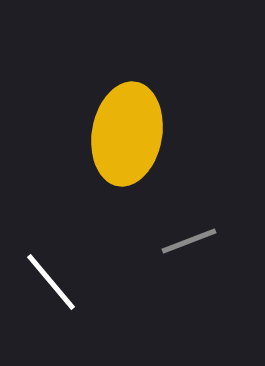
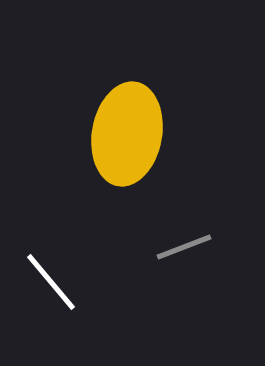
gray line: moved 5 px left, 6 px down
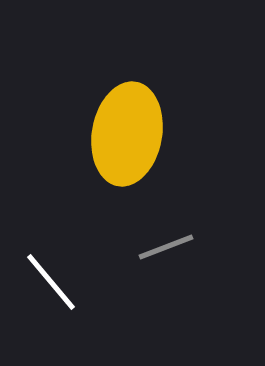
gray line: moved 18 px left
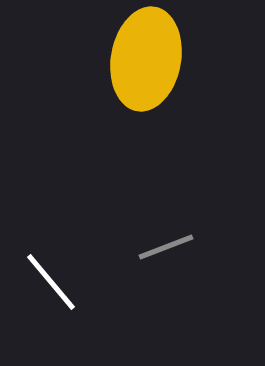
yellow ellipse: moved 19 px right, 75 px up
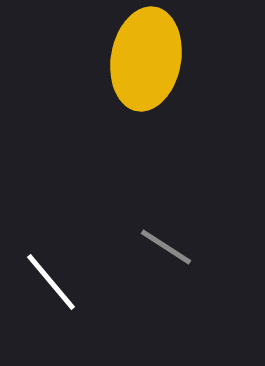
gray line: rotated 54 degrees clockwise
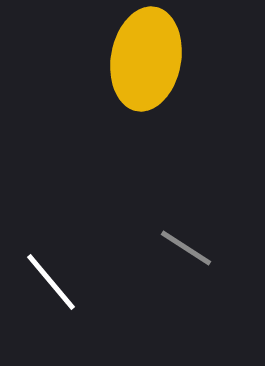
gray line: moved 20 px right, 1 px down
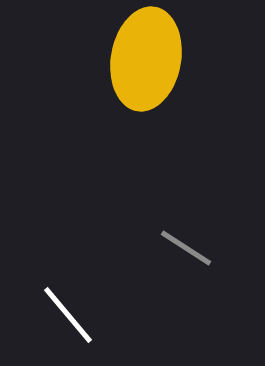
white line: moved 17 px right, 33 px down
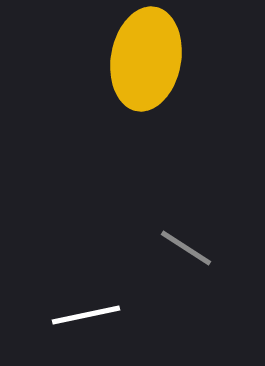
white line: moved 18 px right; rotated 62 degrees counterclockwise
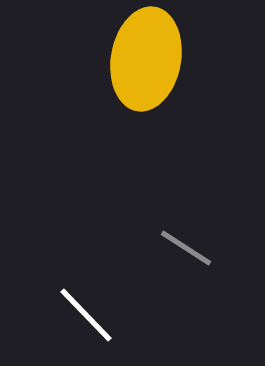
white line: rotated 58 degrees clockwise
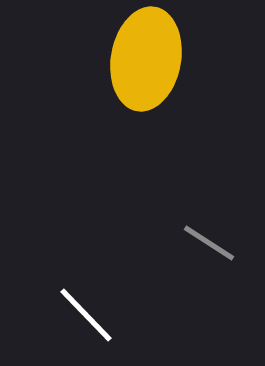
gray line: moved 23 px right, 5 px up
